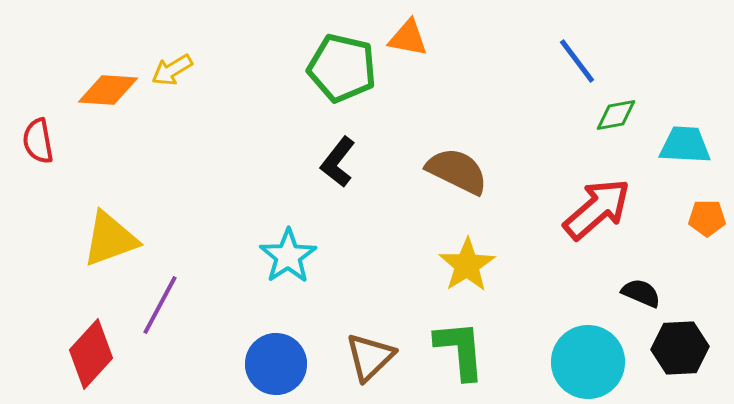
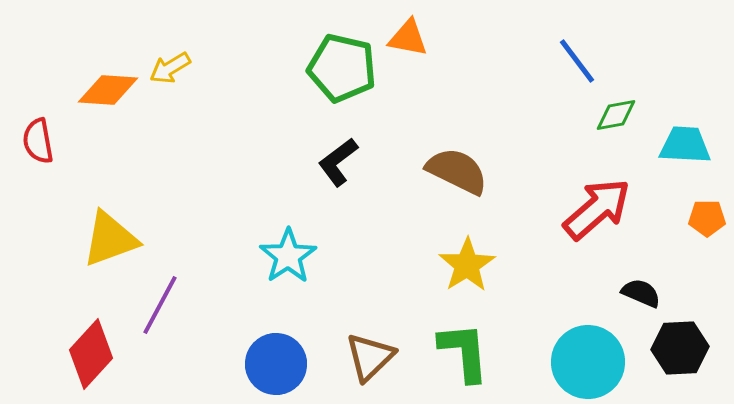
yellow arrow: moved 2 px left, 2 px up
black L-shape: rotated 15 degrees clockwise
green L-shape: moved 4 px right, 2 px down
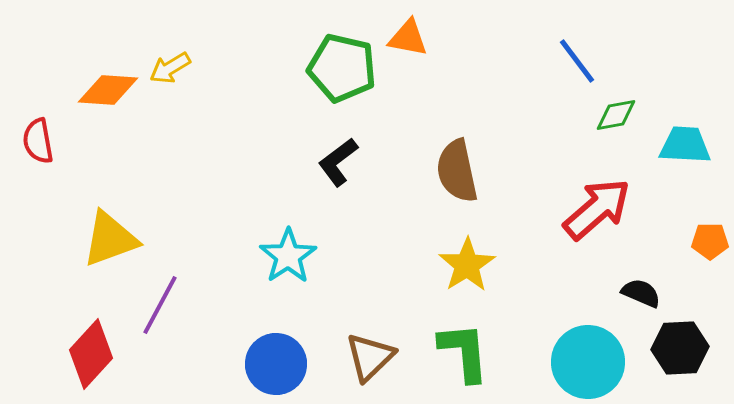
brown semicircle: rotated 128 degrees counterclockwise
orange pentagon: moved 3 px right, 23 px down
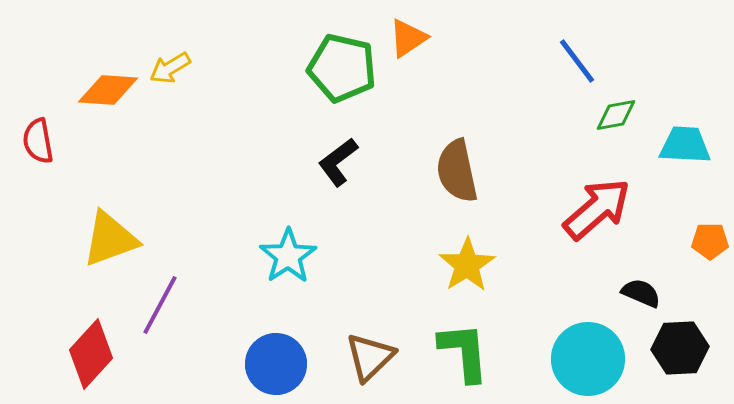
orange triangle: rotated 45 degrees counterclockwise
cyan circle: moved 3 px up
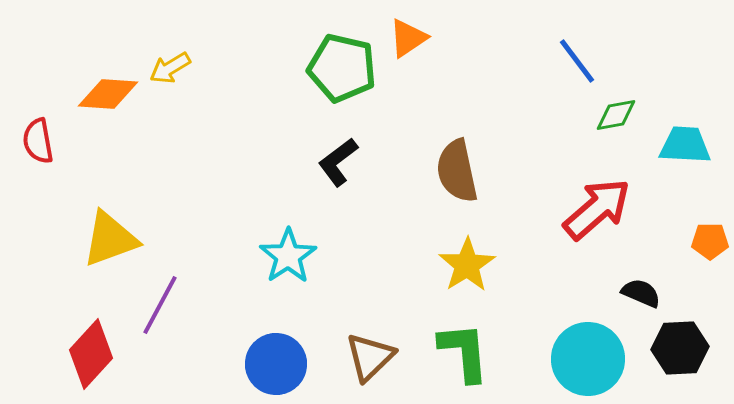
orange diamond: moved 4 px down
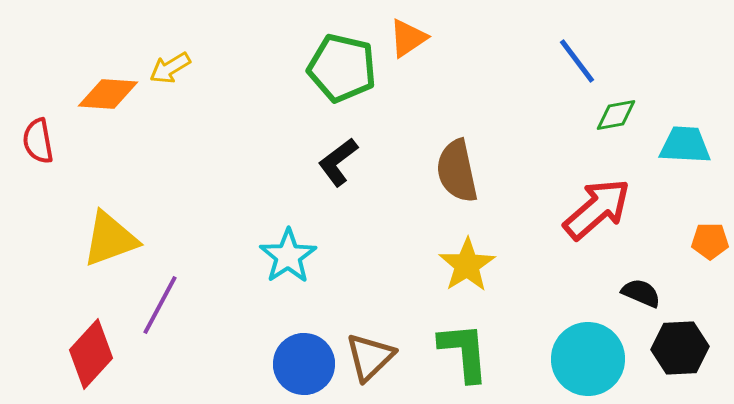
blue circle: moved 28 px right
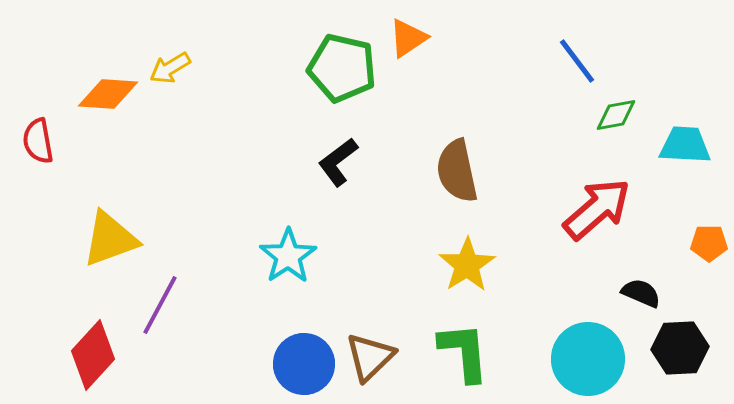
orange pentagon: moved 1 px left, 2 px down
red diamond: moved 2 px right, 1 px down
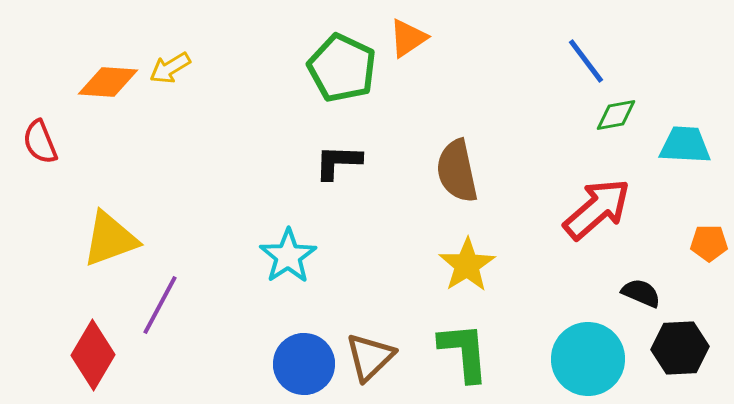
blue line: moved 9 px right
green pentagon: rotated 12 degrees clockwise
orange diamond: moved 12 px up
red semicircle: moved 2 px right, 1 px down; rotated 12 degrees counterclockwise
black L-shape: rotated 39 degrees clockwise
red diamond: rotated 12 degrees counterclockwise
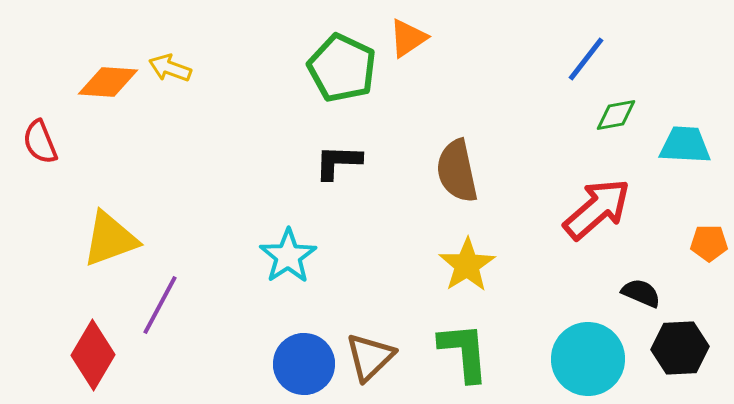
blue line: moved 2 px up; rotated 75 degrees clockwise
yellow arrow: rotated 51 degrees clockwise
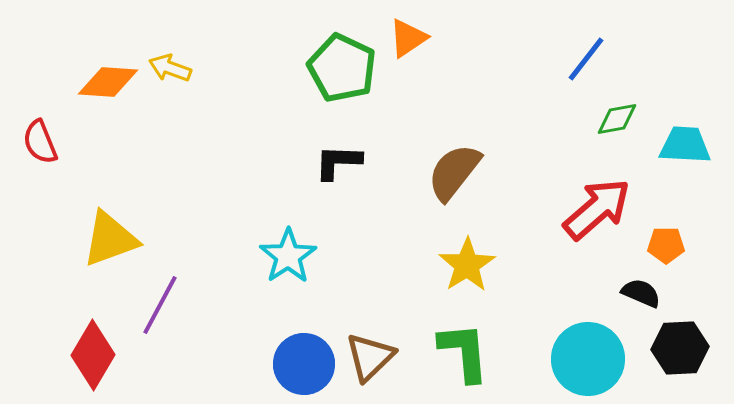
green diamond: moved 1 px right, 4 px down
brown semicircle: moved 3 px left, 1 px down; rotated 50 degrees clockwise
orange pentagon: moved 43 px left, 2 px down
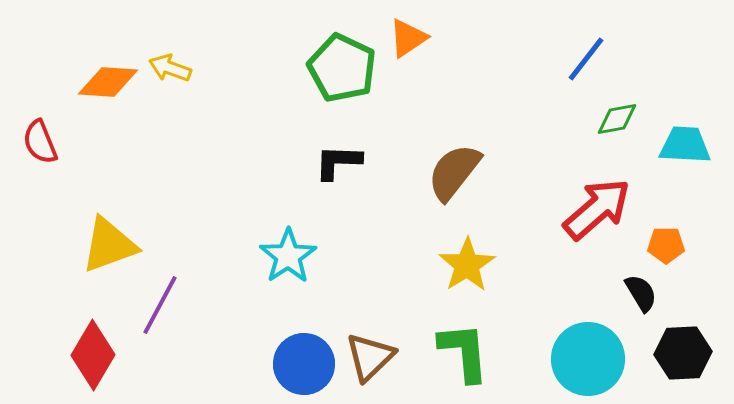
yellow triangle: moved 1 px left, 6 px down
black semicircle: rotated 36 degrees clockwise
black hexagon: moved 3 px right, 5 px down
